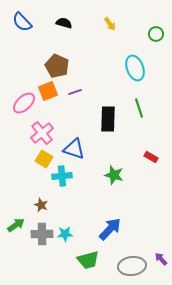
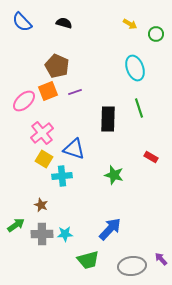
yellow arrow: moved 20 px right; rotated 24 degrees counterclockwise
pink ellipse: moved 2 px up
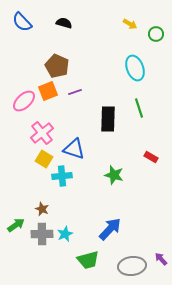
brown star: moved 1 px right, 4 px down
cyan star: rotated 21 degrees counterclockwise
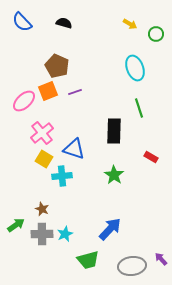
black rectangle: moved 6 px right, 12 px down
green star: rotated 18 degrees clockwise
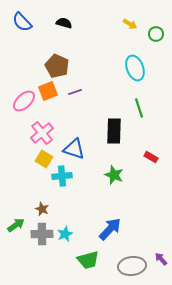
green star: rotated 12 degrees counterclockwise
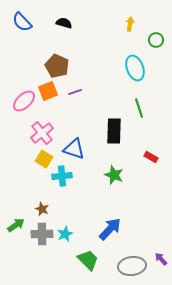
yellow arrow: rotated 112 degrees counterclockwise
green circle: moved 6 px down
green trapezoid: rotated 120 degrees counterclockwise
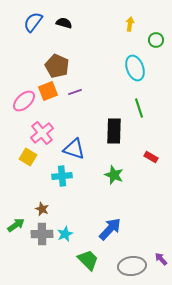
blue semicircle: moved 11 px right; rotated 80 degrees clockwise
yellow square: moved 16 px left, 2 px up
